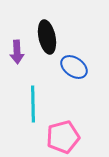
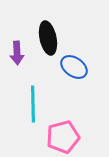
black ellipse: moved 1 px right, 1 px down
purple arrow: moved 1 px down
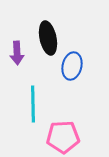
blue ellipse: moved 2 px left, 1 px up; rotated 68 degrees clockwise
pink pentagon: rotated 12 degrees clockwise
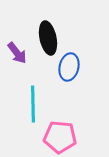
purple arrow: rotated 35 degrees counterclockwise
blue ellipse: moved 3 px left, 1 px down
pink pentagon: moved 3 px left; rotated 8 degrees clockwise
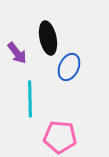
blue ellipse: rotated 12 degrees clockwise
cyan line: moved 3 px left, 5 px up
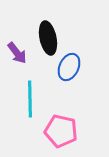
pink pentagon: moved 1 px right, 6 px up; rotated 8 degrees clockwise
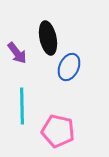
cyan line: moved 8 px left, 7 px down
pink pentagon: moved 3 px left
